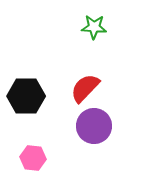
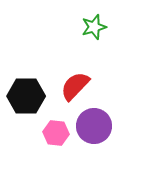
green star: rotated 20 degrees counterclockwise
red semicircle: moved 10 px left, 2 px up
pink hexagon: moved 23 px right, 25 px up
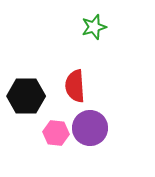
red semicircle: rotated 48 degrees counterclockwise
purple circle: moved 4 px left, 2 px down
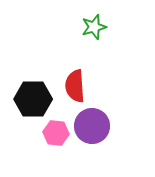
black hexagon: moved 7 px right, 3 px down
purple circle: moved 2 px right, 2 px up
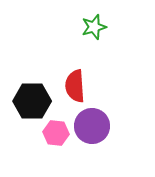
black hexagon: moved 1 px left, 2 px down
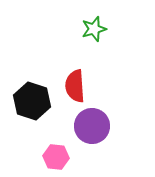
green star: moved 2 px down
black hexagon: rotated 18 degrees clockwise
pink hexagon: moved 24 px down
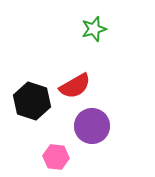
red semicircle: rotated 116 degrees counterclockwise
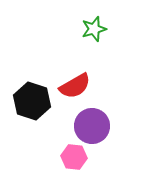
pink hexagon: moved 18 px right
